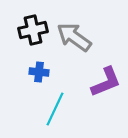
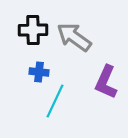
black cross: rotated 12 degrees clockwise
purple L-shape: rotated 136 degrees clockwise
cyan line: moved 8 px up
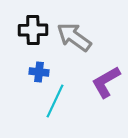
purple L-shape: rotated 36 degrees clockwise
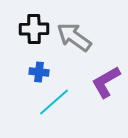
black cross: moved 1 px right, 1 px up
cyan line: moved 1 px left, 1 px down; rotated 24 degrees clockwise
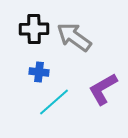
purple L-shape: moved 3 px left, 7 px down
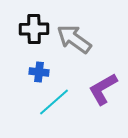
gray arrow: moved 2 px down
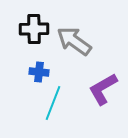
gray arrow: moved 2 px down
cyan line: moved 1 px left, 1 px down; rotated 28 degrees counterclockwise
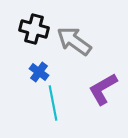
black cross: rotated 16 degrees clockwise
blue cross: rotated 30 degrees clockwise
cyan line: rotated 32 degrees counterclockwise
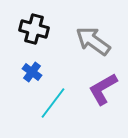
gray arrow: moved 19 px right
blue cross: moved 7 px left
cyan line: rotated 48 degrees clockwise
